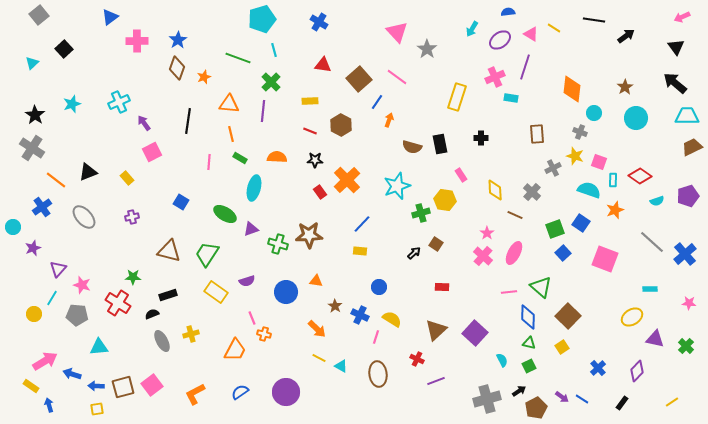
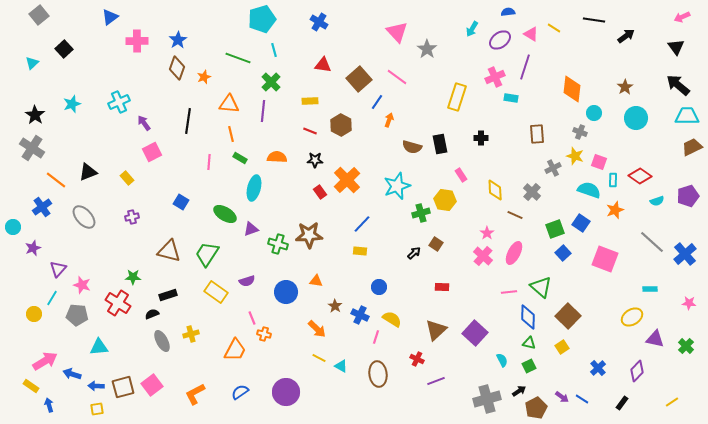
black arrow at (675, 83): moved 3 px right, 2 px down
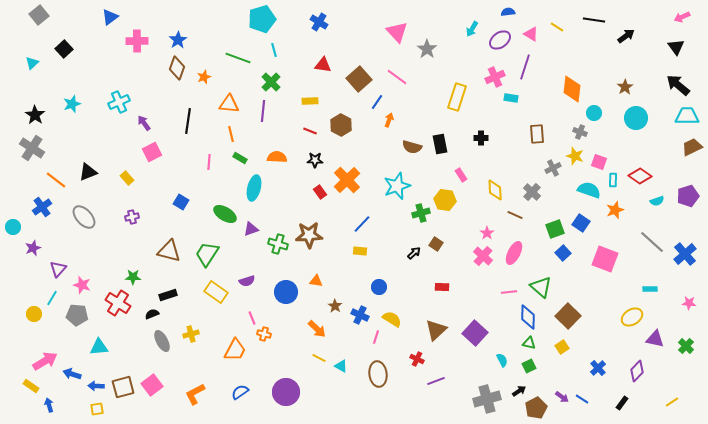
yellow line at (554, 28): moved 3 px right, 1 px up
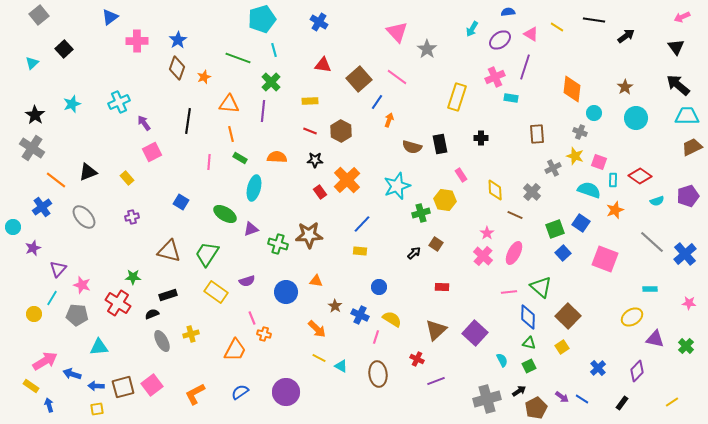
brown hexagon at (341, 125): moved 6 px down
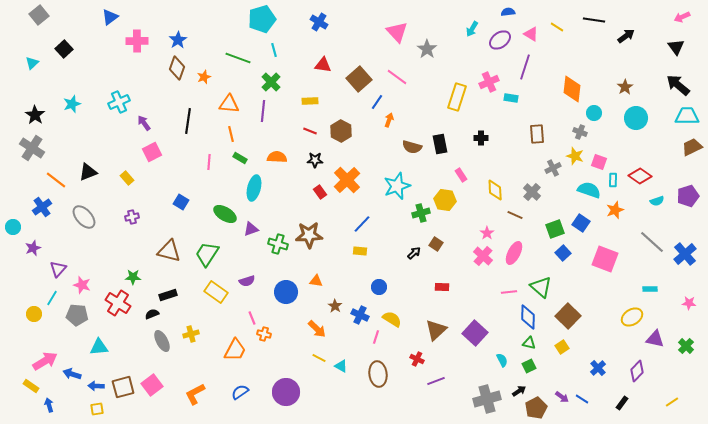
pink cross at (495, 77): moved 6 px left, 5 px down
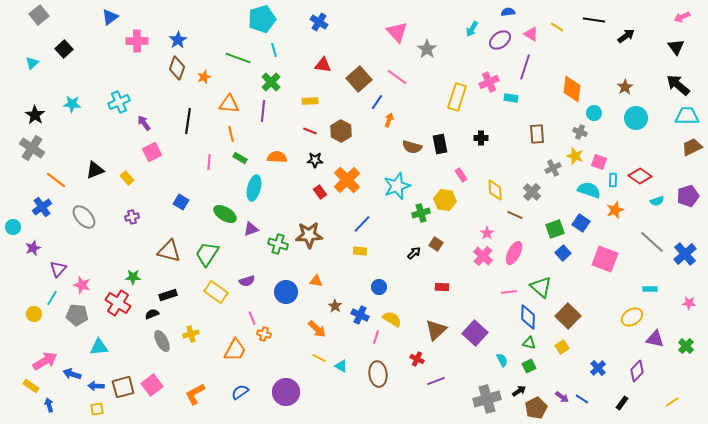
cyan star at (72, 104): rotated 24 degrees clockwise
black triangle at (88, 172): moved 7 px right, 2 px up
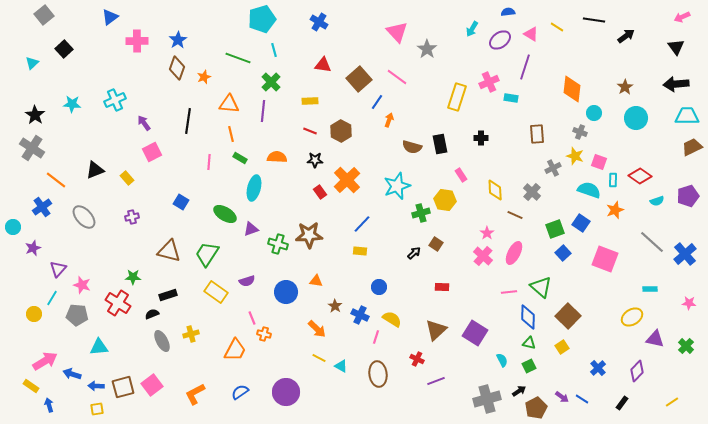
gray square at (39, 15): moved 5 px right
black arrow at (678, 85): moved 2 px left, 1 px up; rotated 45 degrees counterclockwise
cyan cross at (119, 102): moved 4 px left, 2 px up
purple square at (475, 333): rotated 10 degrees counterclockwise
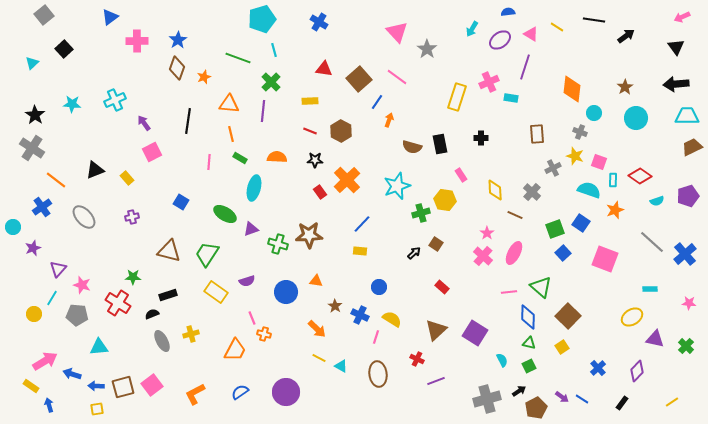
red triangle at (323, 65): moved 1 px right, 4 px down
red rectangle at (442, 287): rotated 40 degrees clockwise
